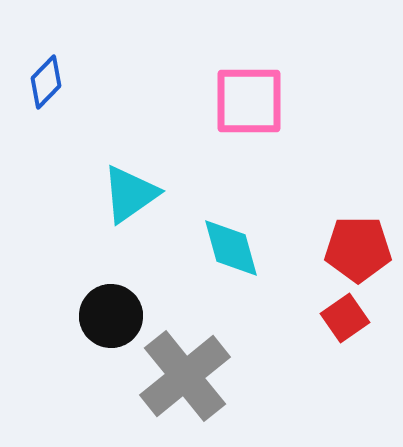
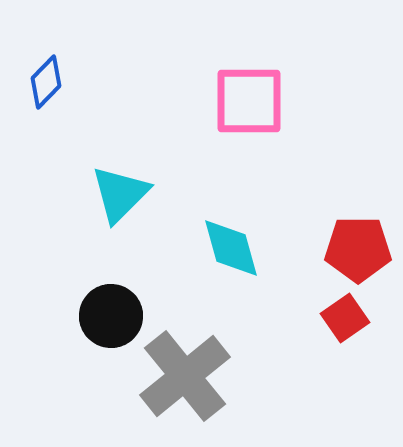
cyan triangle: moved 10 px left; rotated 10 degrees counterclockwise
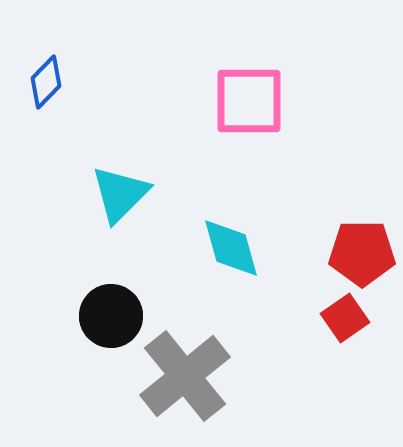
red pentagon: moved 4 px right, 4 px down
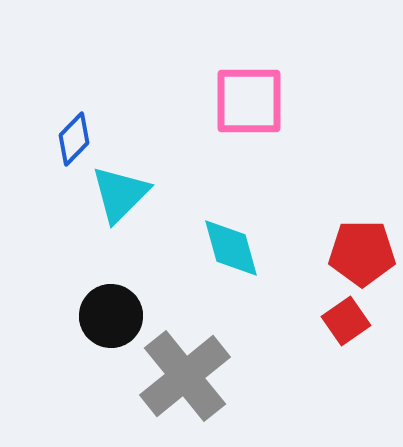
blue diamond: moved 28 px right, 57 px down
red square: moved 1 px right, 3 px down
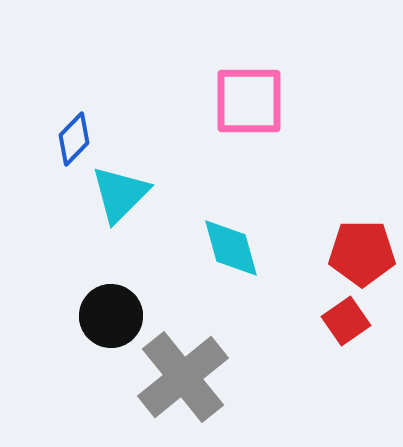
gray cross: moved 2 px left, 1 px down
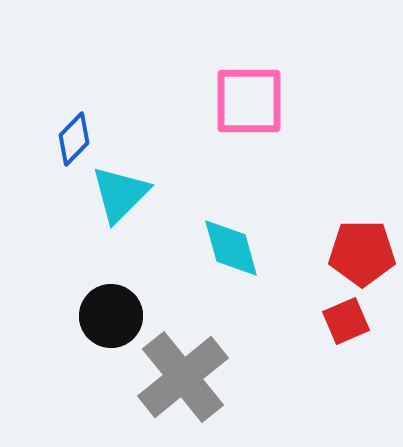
red square: rotated 12 degrees clockwise
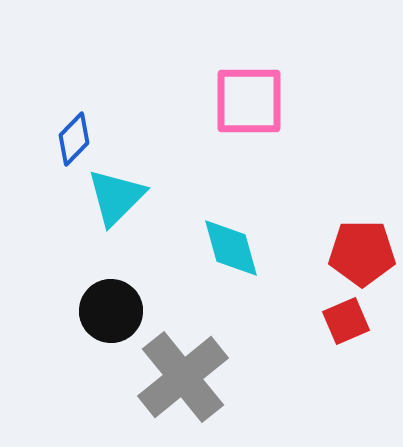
cyan triangle: moved 4 px left, 3 px down
black circle: moved 5 px up
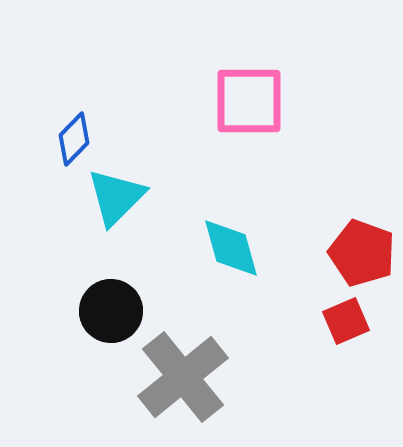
red pentagon: rotated 20 degrees clockwise
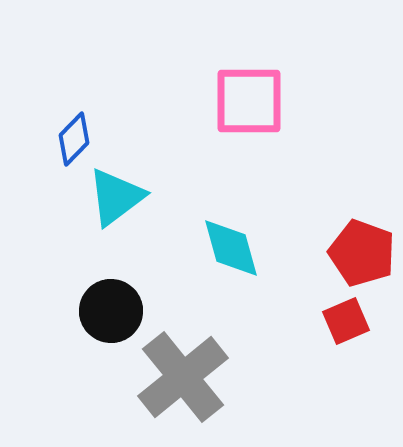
cyan triangle: rotated 8 degrees clockwise
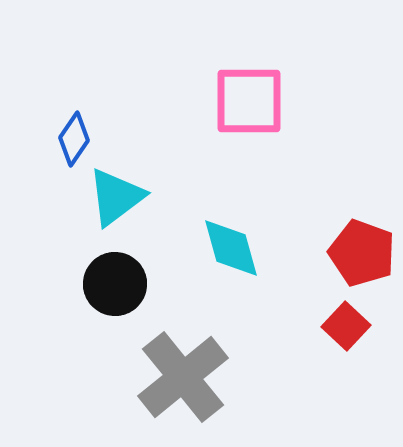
blue diamond: rotated 10 degrees counterclockwise
black circle: moved 4 px right, 27 px up
red square: moved 5 px down; rotated 24 degrees counterclockwise
